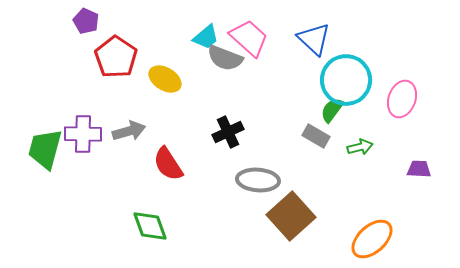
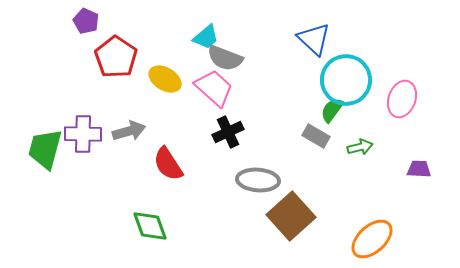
pink trapezoid: moved 35 px left, 50 px down
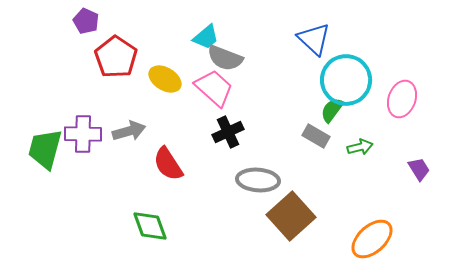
purple trapezoid: rotated 55 degrees clockwise
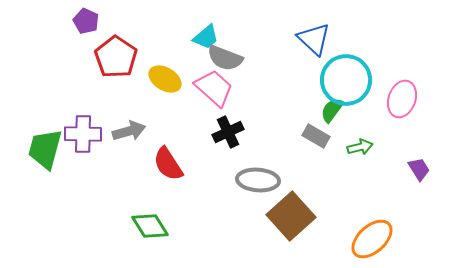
green diamond: rotated 12 degrees counterclockwise
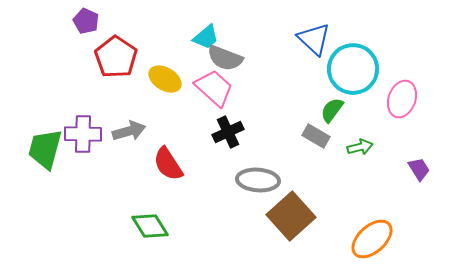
cyan circle: moved 7 px right, 11 px up
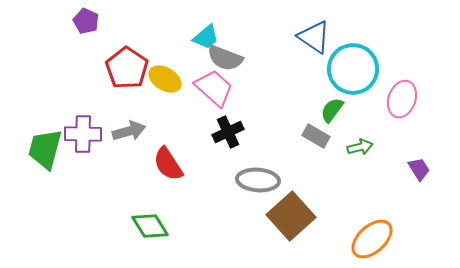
blue triangle: moved 2 px up; rotated 9 degrees counterclockwise
red pentagon: moved 11 px right, 11 px down
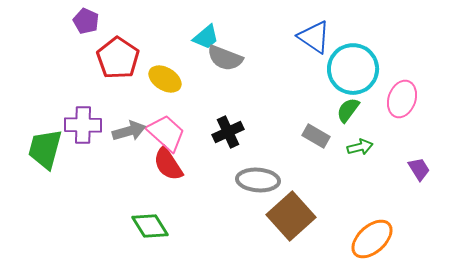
red pentagon: moved 9 px left, 10 px up
pink trapezoid: moved 48 px left, 45 px down
green semicircle: moved 16 px right
purple cross: moved 9 px up
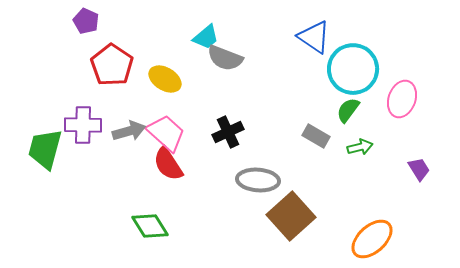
red pentagon: moved 6 px left, 7 px down
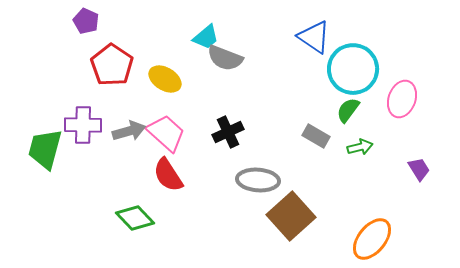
red semicircle: moved 11 px down
green diamond: moved 15 px left, 8 px up; rotated 12 degrees counterclockwise
orange ellipse: rotated 9 degrees counterclockwise
